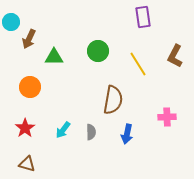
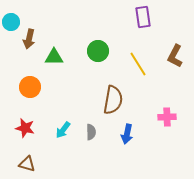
brown arrow: rotated 12 degrees counterclockwise
red star: rotated 24 degrees counterclockwise
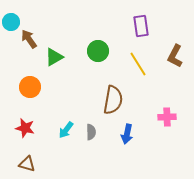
purple rectangle: moved 2 px left, 9 px down
brown arrow: rotated 132 degrees clockwise
green triangle: rotated 30 degrees counterclockwise
cyan arrow: moved 3 px right
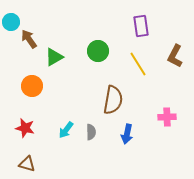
orange circle: moved 2 px right, 1 px up
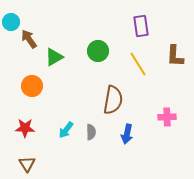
brown L-shape: rotated 25 degrees counterclockwise
red star: rotated 12 degrees counterclockwise
brown triangle: rotated 42 degrees clockwise
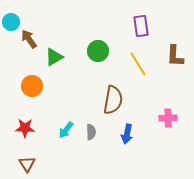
pink cross: moved 1 px right, 1 px down
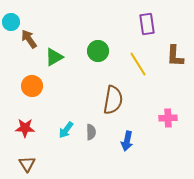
purple rectangle: moved 6 px right, 2 px up
blue arrow: moved 7 px down
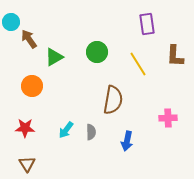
green circle: moved 1 px left, 1 px down
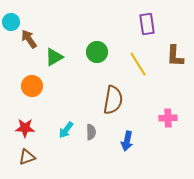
brown triangle: moved 7 px up; rotated 42 degrees clockwise
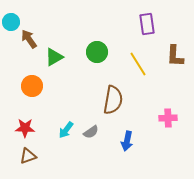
gray semicircle: rotated 56 degrees clockwise
brown triangle: moved 1 px right, 1 px up
